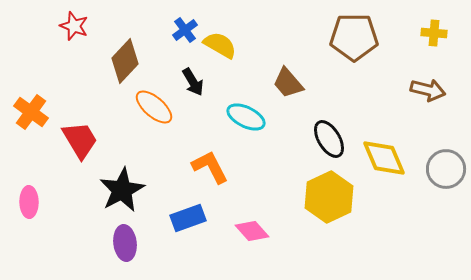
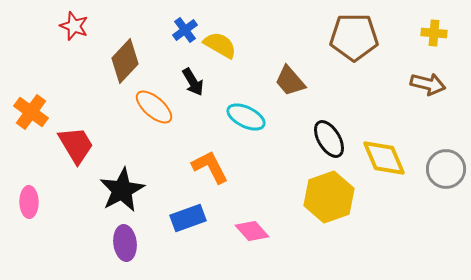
brown trapezoid: moved 2 px right, 2 px up
brown arrow: moved 6 px up
red trapezoid: moved 4 px left, 5 px down
yellow hexagon: rotated 6 degrees clockwise
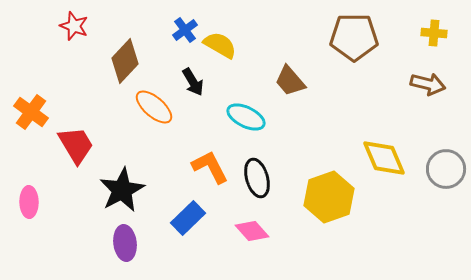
black ellipse: moved 72 px left, 39 px down; rotated 15 degrees clockwise
blue rectangle: rotated 24 degrees counterclockwise
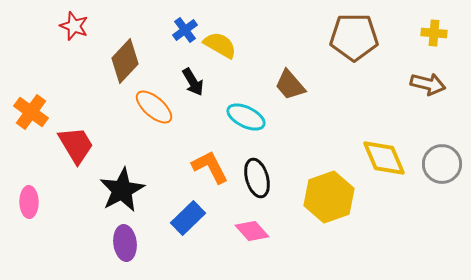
brown trapezoid: moved 4 px down
gray circle: moved 4 px left, 5 px up
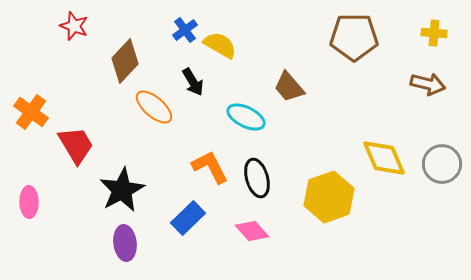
brown trapezoid: moved 1 px left, 2 px down
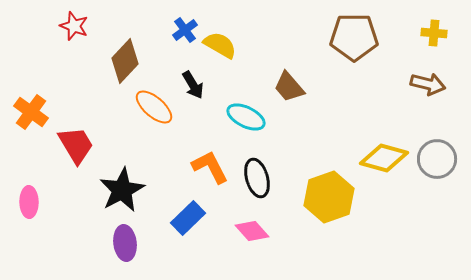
black arrow: moved 3 px down
yellow diamond: rotated 51 degrees counterclockwise
gray circle: moved 5 px left, 5 px up
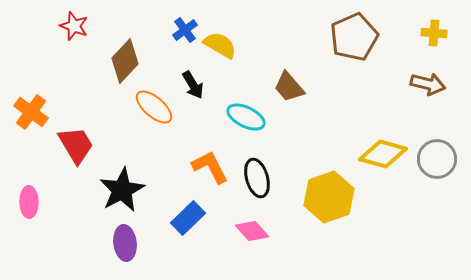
brown pentagon: rotated 24 degrees counterclockwise
yellow diamond: moved 1 px left, 4 px up
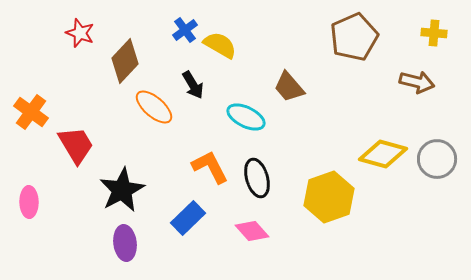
red star: moved 6 px right, 7 px down
brown arrow: moved 11 px left, 2 px up
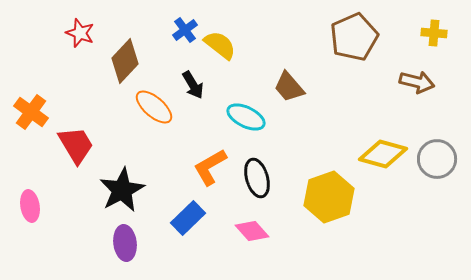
yellow semicircle: rotated 8 degrees clockwise
orange L-shape: rotated 93 degrees counterclockwise
pink ellipse: moved 1 px right, 4 px down; rotated 8 degrees counterclockwise
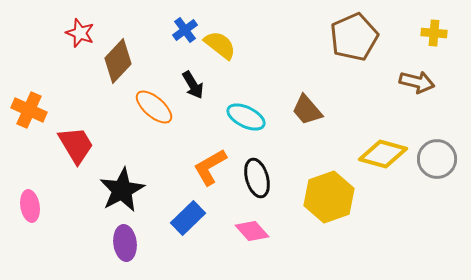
brown diamond: moved 7 px left
brown trapezoid: moved 18 px right, 23 px down
orange cross: moved 2 px left, 2 px up; rotated 12 degrees counterclockwise
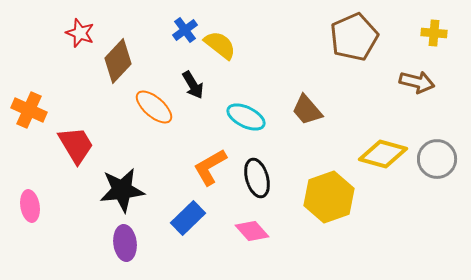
black star: rotated 21 degrees clockwise
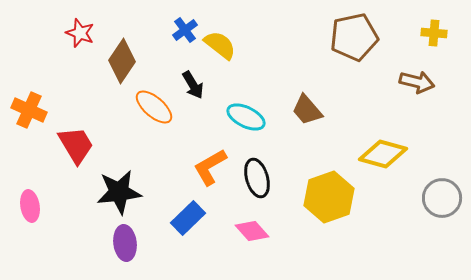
brown pentagon: rotated 12 degrees clockwise
brown diamond: moved 4 px right; rotated 9 degrees counterclockwise
gray circle: moved 5 px right, 39 px down
black star: moved 3 px left, 2 px down
